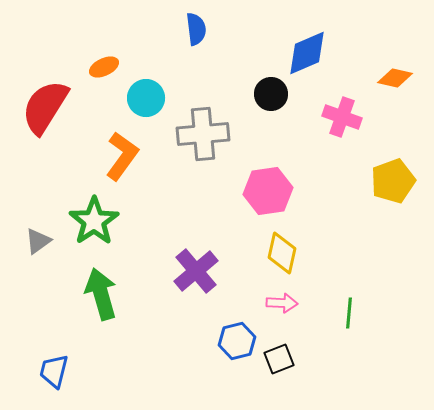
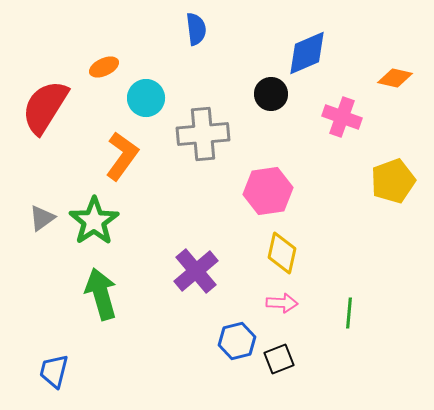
gray triangle: moved 4 px right, 23 px up
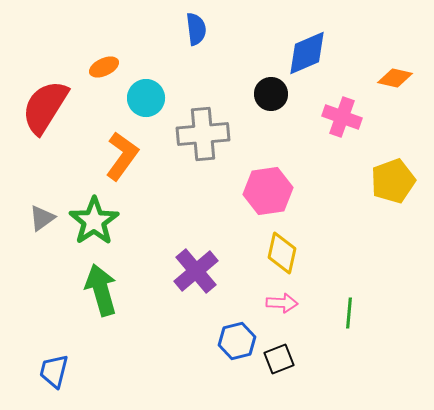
green arrow: moved 4 px up
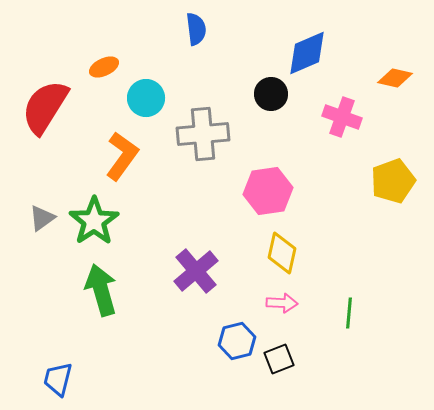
blue trapezoid: moved 4 px right, 8 px down
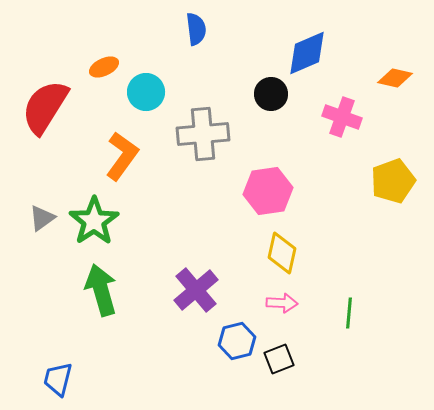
cyan circle: moved 6 px up
purple cross: moved 19 px down
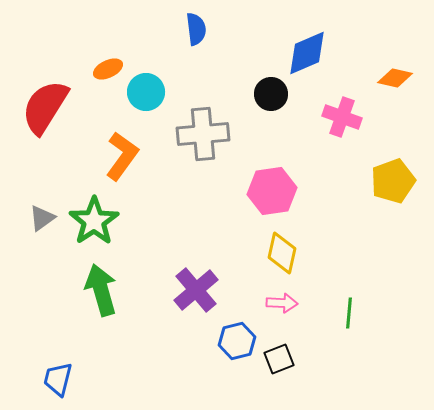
orange ellipse: moved 4 px right, 2 px down
pink hexagon: moved 4 px right
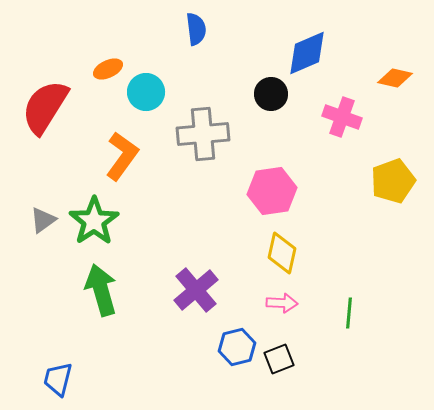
gray triangle: moved 1 px right, 2 px down
blue hexagon: moved 6 px down
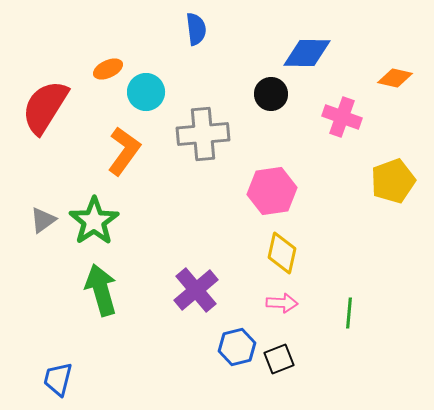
blue diamond: rotated 24 degrees clockwise
orange L-shape: moved 2 px right, 5 px up
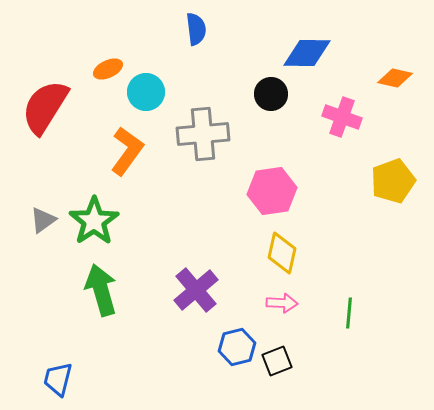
orange L-shape: moved 3 px right
black square: moved 2 px left, 2 px down
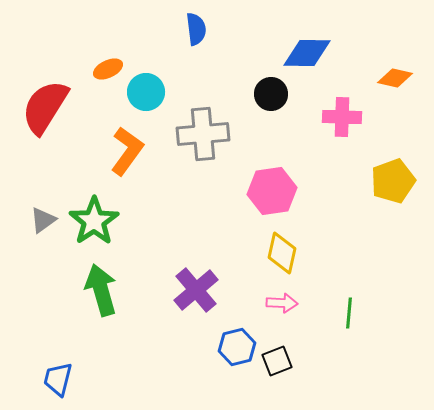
pink cross: rotated 18 degrees counterclockwise
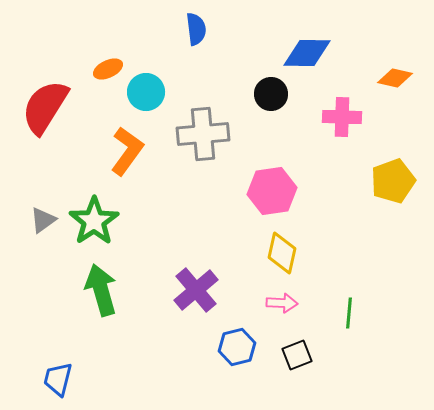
black square: moved 20 px right, 6 px up
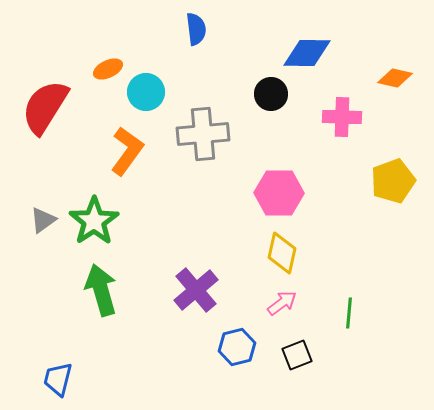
pink hexagon: moved 7 px right, 2 px down; rotated 9 degrees clockwise
pink arrow: rotated 40 degrees counterclockwise
